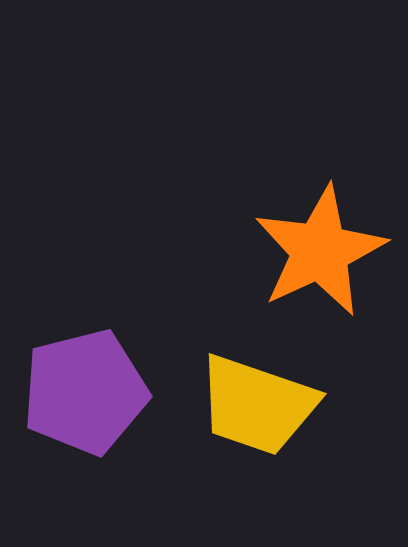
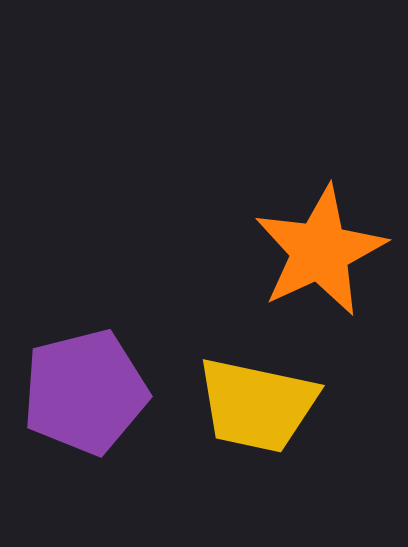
yellow trapezoid: rotated 7 degrees counterclockwise
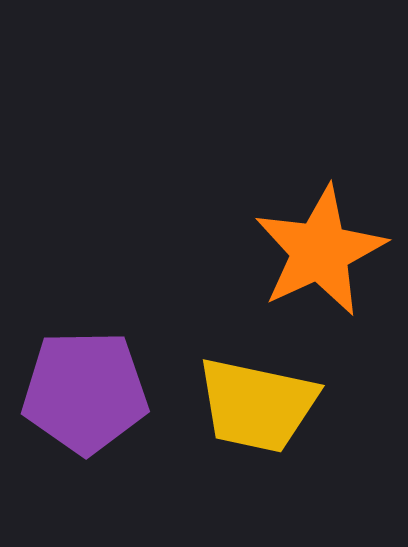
purple pentagon: rotated 13 degrees clockwise
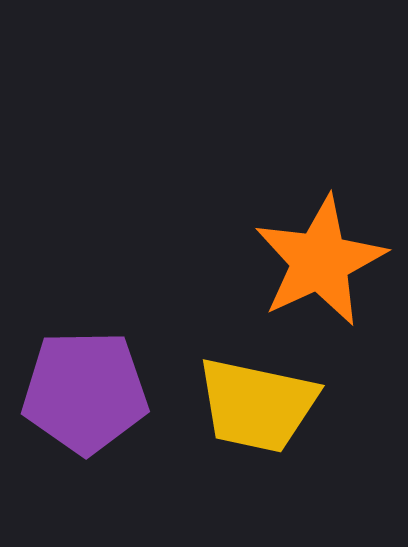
orange star: moved 10 px down
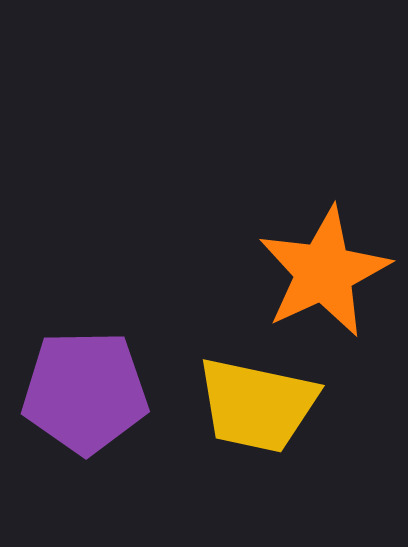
orange star: moved 4 px right, 11 px down
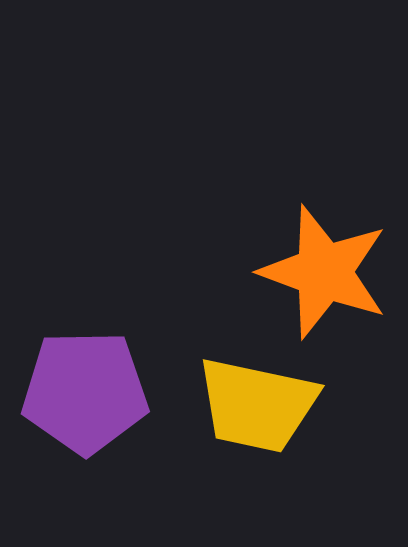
orange star: rotated 27 degrees counterclockwise
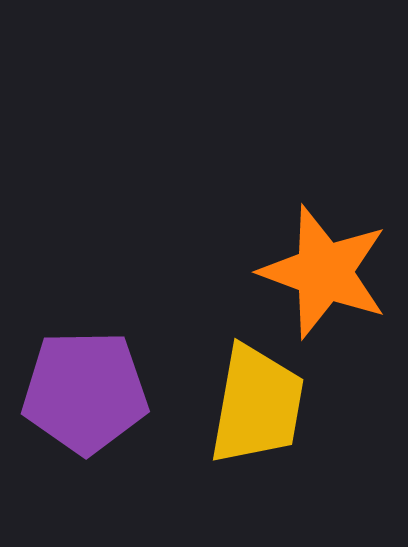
yellow trapezoid: rotated 92 degrees counterclockwise
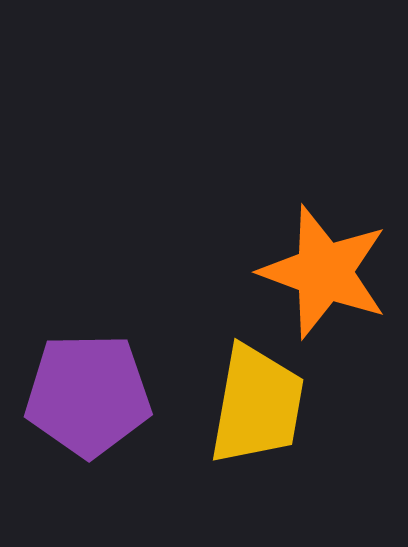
purple pentagon: moved 3 px right, 3 px down
